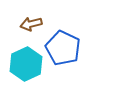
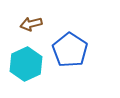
blue pentagon: moved 7 px right, 2 px down; rotated 8 degrees clockwise
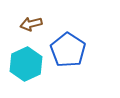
blue pentagon: moved 2 px left
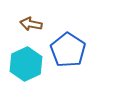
brown arrow: rotated 25 degrees clockwise
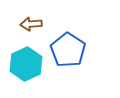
brown arrow: rotated 15 degrees counterclockwise
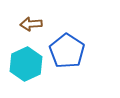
blue pentagon: moved 1 px left, 1 px down
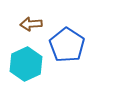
blue pentagon: moved 6 px up
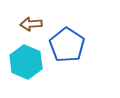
cyan hexagon: moved 2 px up; rotated 12 degrees counterclockwise
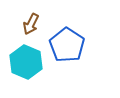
brown arrow: rotated 60 degrees counterclockwise
